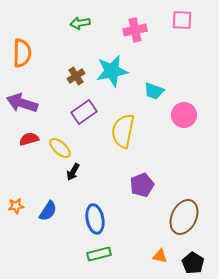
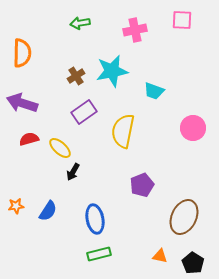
pink circle: moved 9 px right, 13 px down
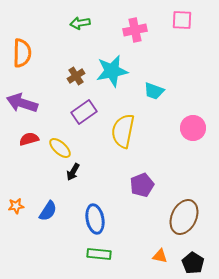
green rectangle: rotated 20 degrees clockwise
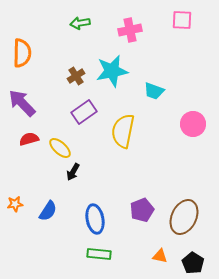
pink cross: moved 5 px left
purple arrow: rotated 28 degrees clockwise
pink circle: moved 4 px up
purple pentagon: moved 25 px down
orange star: moved 1 px left, 2 px up
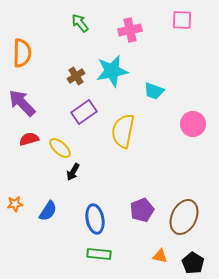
green arrow: rotated 60 degrees clockwise
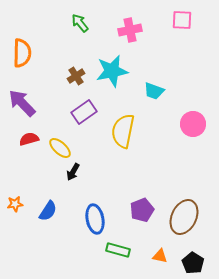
green rectangle: moved 19 px right, 4 px up; rotated 10 degrees clockwise
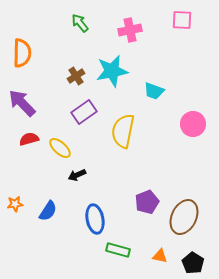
black arrow: moved 4 px right, 3 px down; rotated 36 degrees clockwise
purple pentagon: moved 5 px right, 8 px up
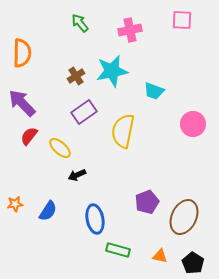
red semicircle: moved 3 px up; rotated 36 degrees counterclockwise
